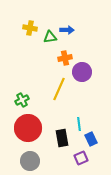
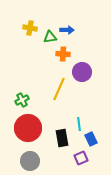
orange cross: moved 2 px left, 4 px up; rotated 16 degrees clockwise
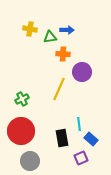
yellow cross: moved 1 px down
green cross: moved 1 px up
red circle: moved 7 px left, 3 px down
blue rectangle: rotated 24 degrees counterclockwise
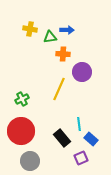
black rectangle: rotated 30 degrees counterclockwise
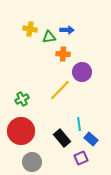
green triangle: moved 1 px left
yellow line: moved 1 px right, 1 px down; rotated 20 degrees clockwise
gray circle: moved 2 px right, 1 px down
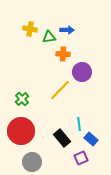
green cross: rotated 16 degrees counterclockwise
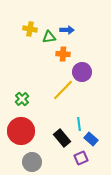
yellow line: moved 3 px right
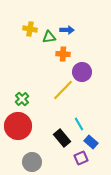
cyan line: rotated 24 degrees counterclockwise
red circle: moved 3 px left, 5 px up
blue rectangle: moved 3 px down
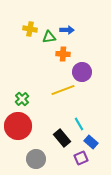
yellow line: rotated 25 degrees clockwise
gray circle: moved 4 px right, 3 px up
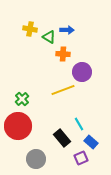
green triangle: rotated 40 degrees clockwise
